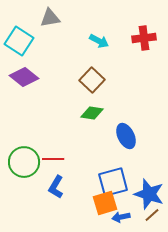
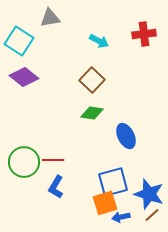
red cross: moved 4 px up
red line: moved 1 px down
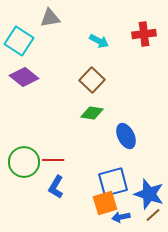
brown line: moved 1 px right
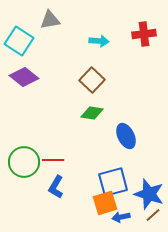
gray triangle: moved 2 px down
cyan arrow: rotated 24 degrees counterclockwise
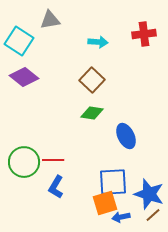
cyan arrow: moved 1 px left, 1 px down
blue square: rotated 12 degrees clockwise
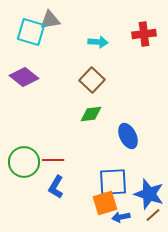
cyan square: moved 12 px right, 9 px up; rotated 16 degrees counterclockwise
green diamond: moved 1 px left, 1 px down; rotated 15 degrees counterclockwise
blue ellipse: moved 2 px right
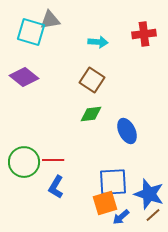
brown square: rotated 10 degrees counterclockwise
blue ellipse: moved 1 px left, 5 px up
blue arrow: rotated 30 degrees counterclockwise
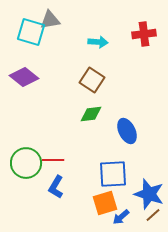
green circle: moved 2 px right, 1 px down
blue square: moved 8 px up
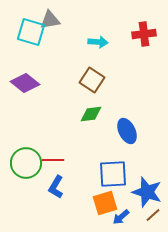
purple diamond: moved 1 px right, 6 px down
blue star: moved 2 px left, 2 px up
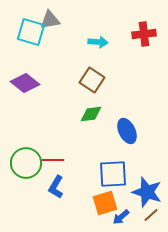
brown line: moved 2 px left
